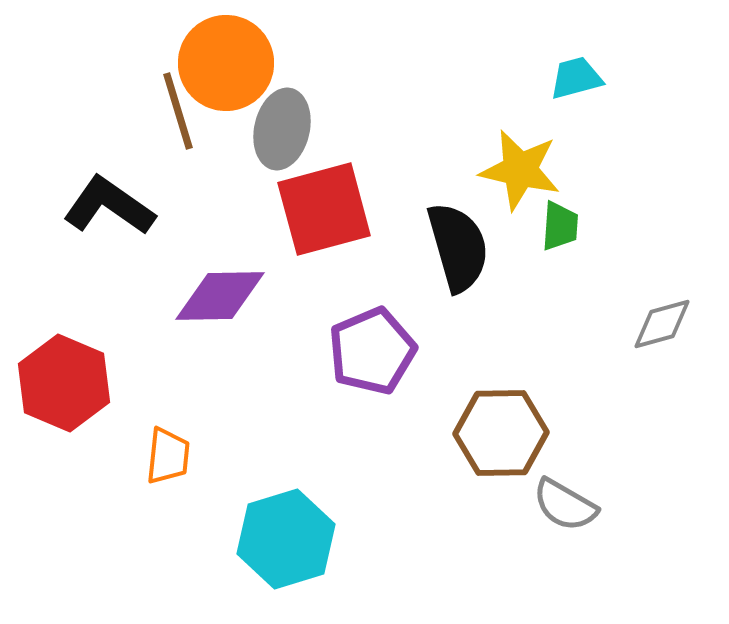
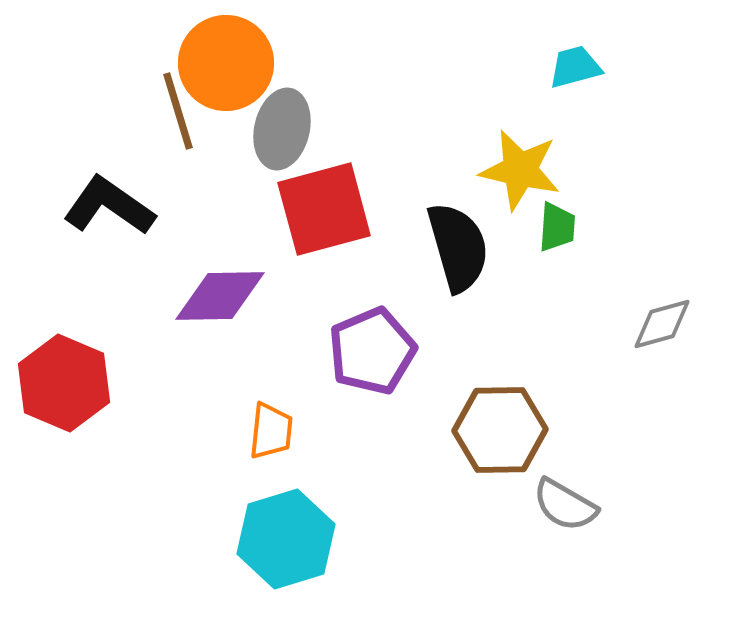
cyan trapezoid: moved 1 px left, 11 px up
green trapezoid: moved 3 px left, 1 px down
brown hexagon: moved 1 px left, 3 px up
orange trapezoid: moved 103 px right, 25 px up
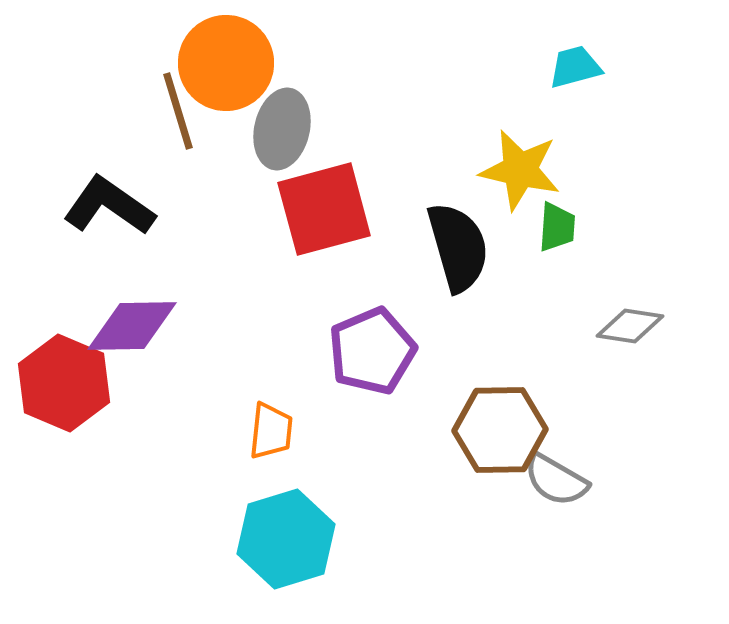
purple diamond: moved 88 px left, 30 px down
gray diamond: moved 32 px left, 2 px down; rotated 24 degrees clockwise
gray semicircle: moved 9 px left, 25 px up
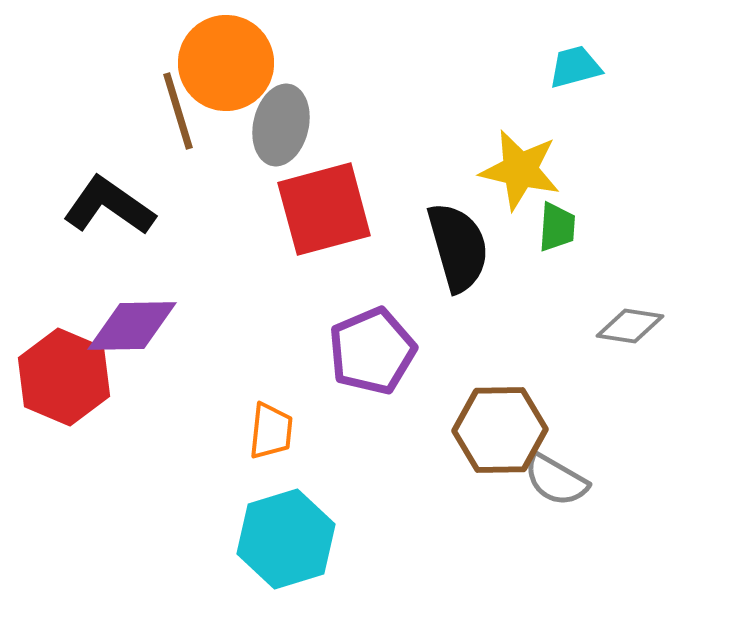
gray ellipse: moved 1 px left, 4 px up
red hexagon: moved 6 px up
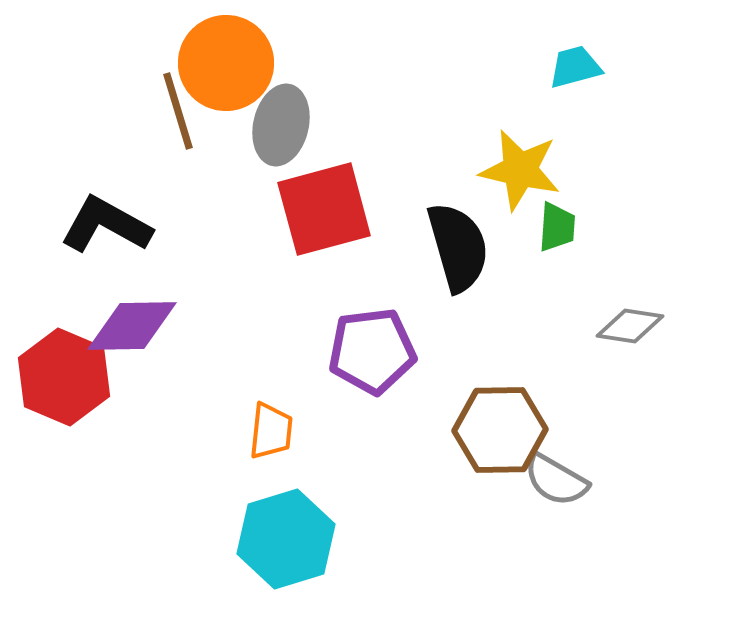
black L-shape: moved 3 px left, 19 px down; rotated 6 degrees counterclockwise
purple pentagon: rotated 16 degrees clockwise
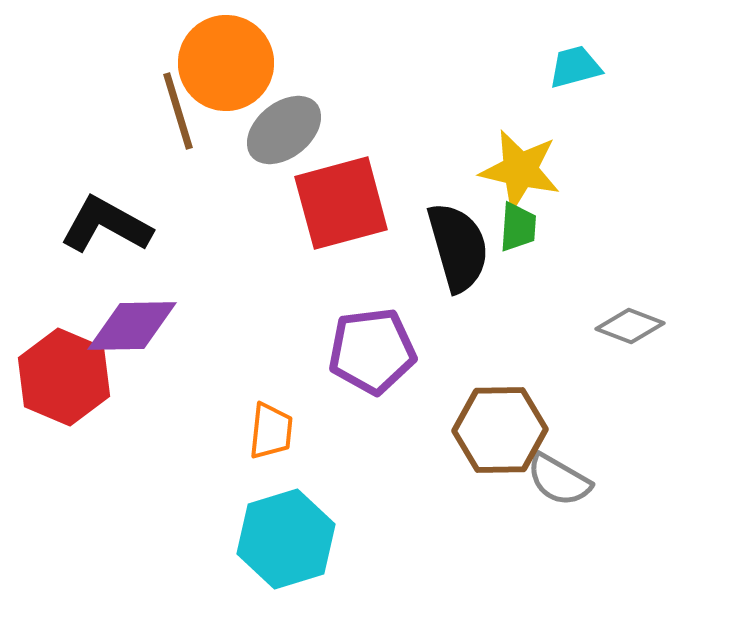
gray ellipse: moved 3 px right, 5 px down; rotated 38 degrees clockwise
red square: moved 17 px right, 6 px up
green trapezoid: moved 39 px left
gray diamond: rotated 12 degrees clockwise
gray semicircle: moved 3 px right
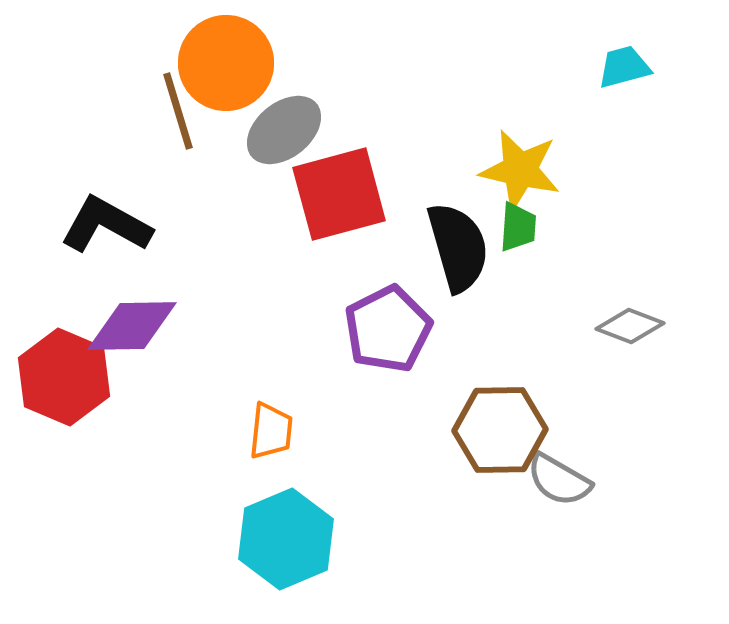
cyan trapezoid: moved 49 px right
red square: moved 2 px left, 9 px up
purple pentagon: moved 16 px right, 22 px up; rotated 20 degrees counterclockwise
cyan hexagon: rotated 6 degrees counterclockwise
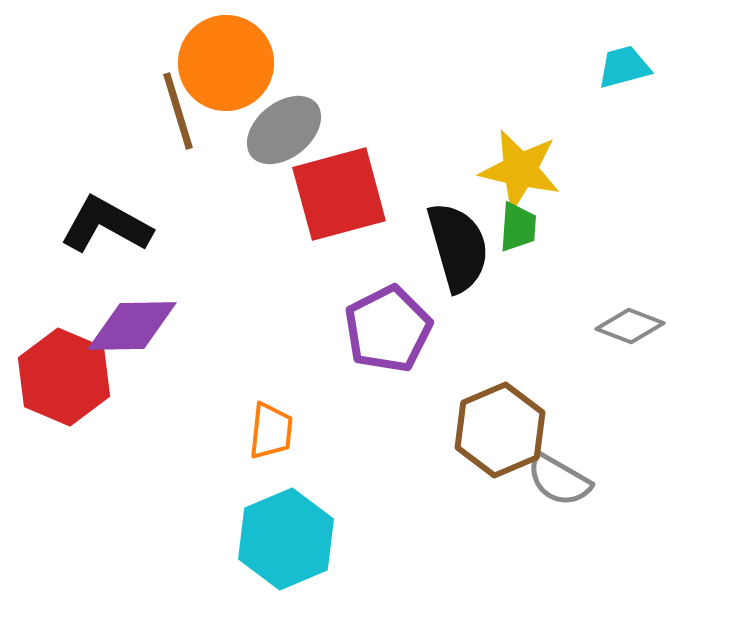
brown hexagon: rotated 22 degrees counterclockwise
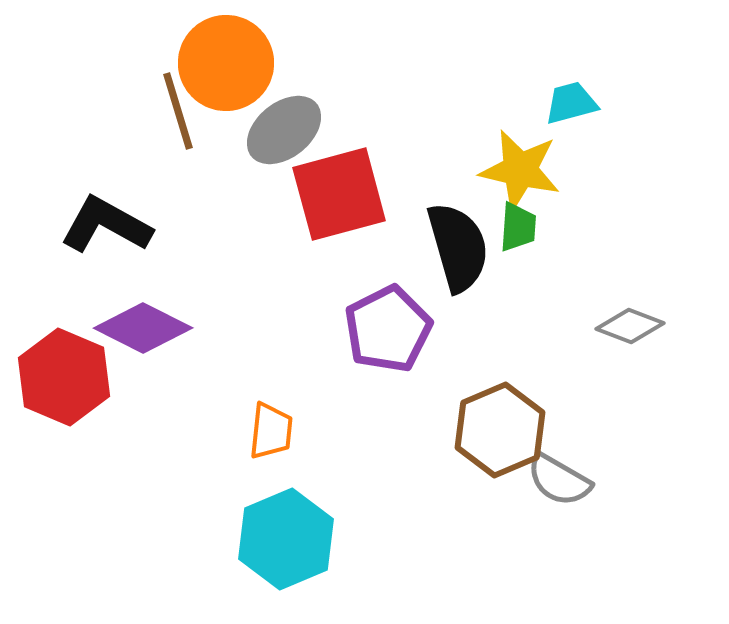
cyan trapezoid: moved 53 px left, 36 px down
purple diamond: moved 11 px right, 2 px down; rotated 28 degrees clockwise
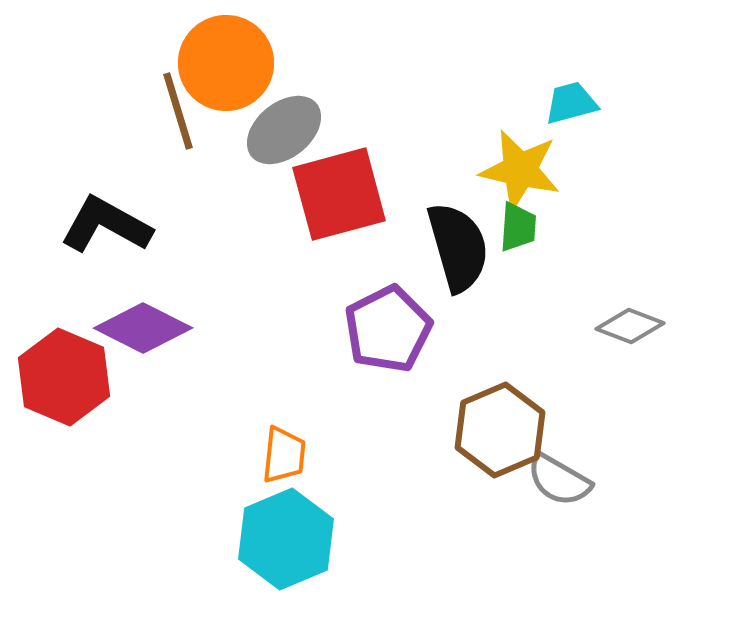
orange trapezoid: moved 13 px right, 24 px down
